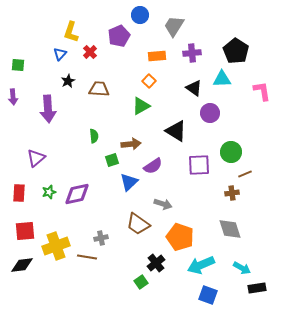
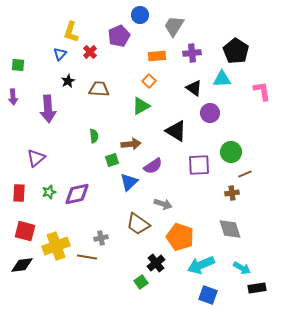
red square at (25, 231): rotated 20 degrees clockwise
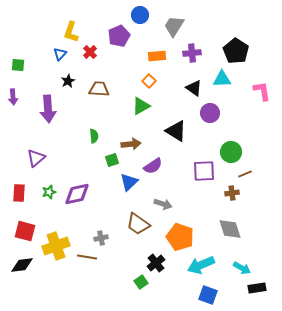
purple square at (199, 165): moved 5 px right, 6 px down
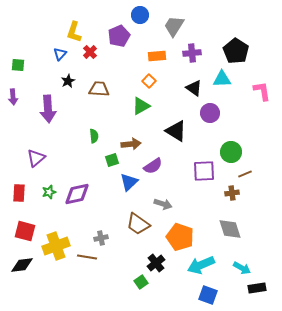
yellow L-shape at (71, 32): moved 3 px right
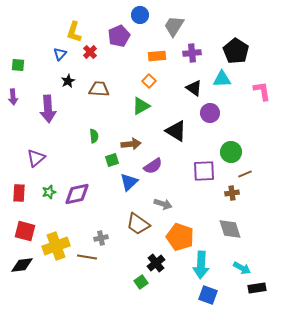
cyan arrow at (201, 265): rotated 64 degrees counterclockwise
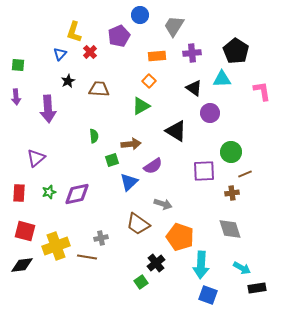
purple arrow at (13, 97): moved 3 px right
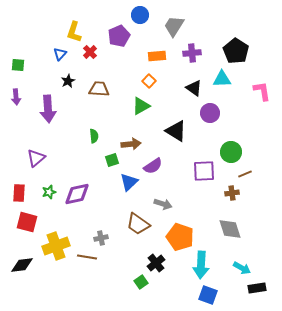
red square at (25, 231): moved 2 px right, 9 px up
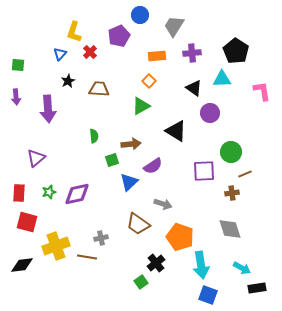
cyan arrow at (201, 265): rotated 12 degrees counterclockwise
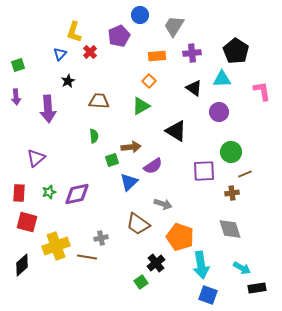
green square at (18, 65): rotated 24 degrees counterclockwise
brown trapezoid at (99, 89): moved 12 px down
purple circle at (210, 113): moved 9 px right, 1 px up
brown arrow at (131, 144): moved 3 px down
black diamond at (22, 265): rotated 35 degrees counterclockwise
